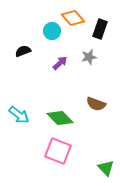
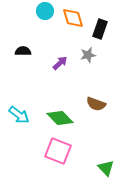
orange diamond: rotated 25 degrees clockwise
cyan circle: moved 7 px left, 20 px up
black semicircle: rotated 21 degrees clockwise
gray star: moved 1 px left, 2 px up
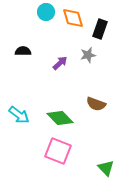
cyan circle: moved 1 px right, 1 px down
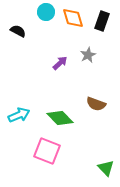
black rectangle: moved 2 px right, 8 px up
black semicircle: moved 5 px left, 20 px up; rotated 28 degrees clockwise
gray star: rotated 14 degrees counterclockwise
cyan arrow: rotated 60 degrees counterclockwise
pink square: moved 11 px left
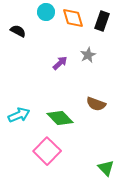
pink square: rotated 24 degrees clockwise
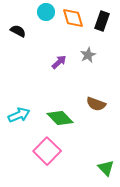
purple arrow: moved 1 px left, 1 px up
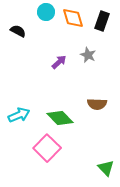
gray star: rotated 21 degrees counterclockwise
brown semicircle: moved 1 px right; rotated 18 degrees counterclockwise
pink square: moved 3 px up
